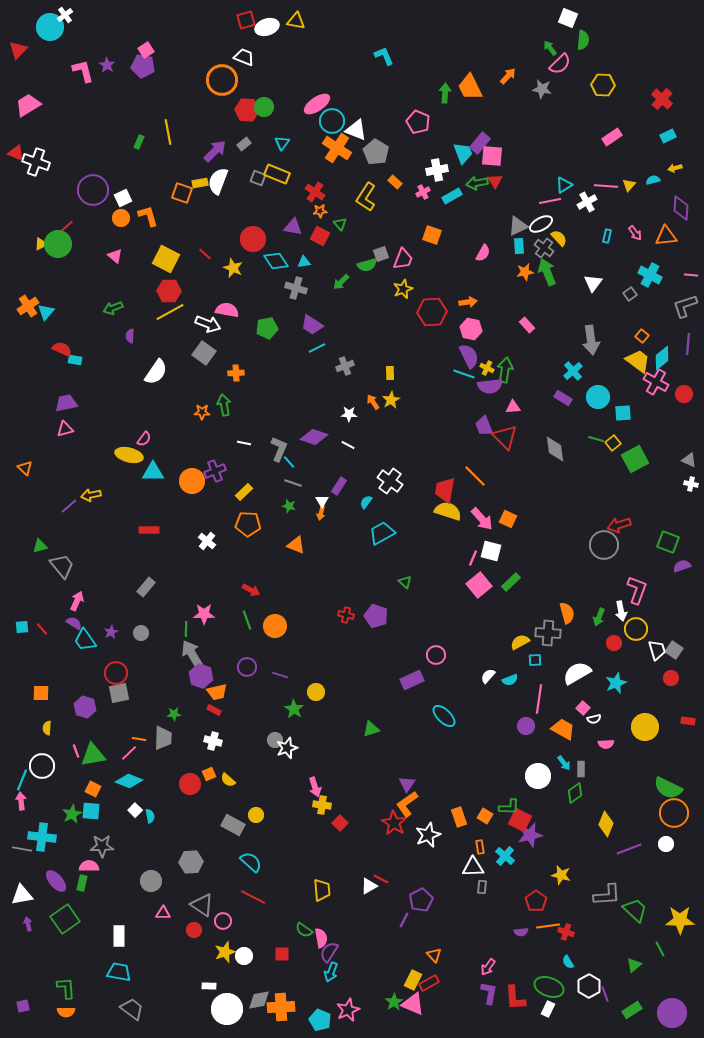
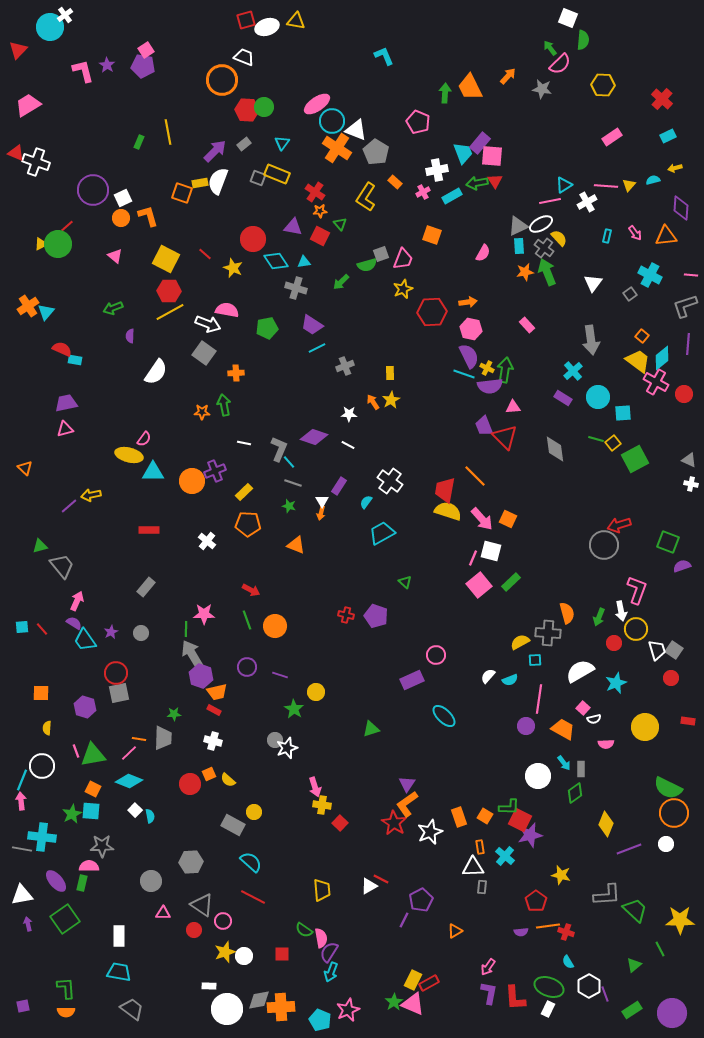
white semicircle at (577, 673): moved 3 px right, 2 px up
yellow circle at (256, 815): moved 2 px left, 3 px up
white star at (428, 835): moved 2 px right, 3 px up
orange triangle at (434, 955): moved 21 px right, 24 px up; rotated 42 degrees clockwise
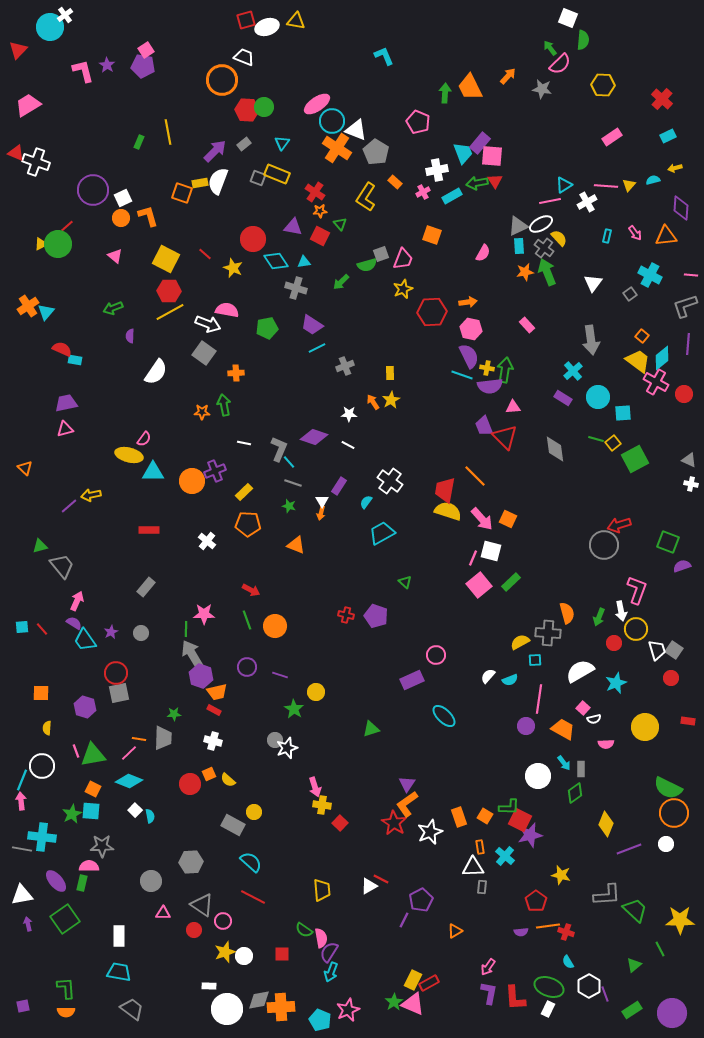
yellow cross at (487, 368): rotated 16 degrees counterclockwise
cyan line at (464, 374): moved 2 px left, 1 px down
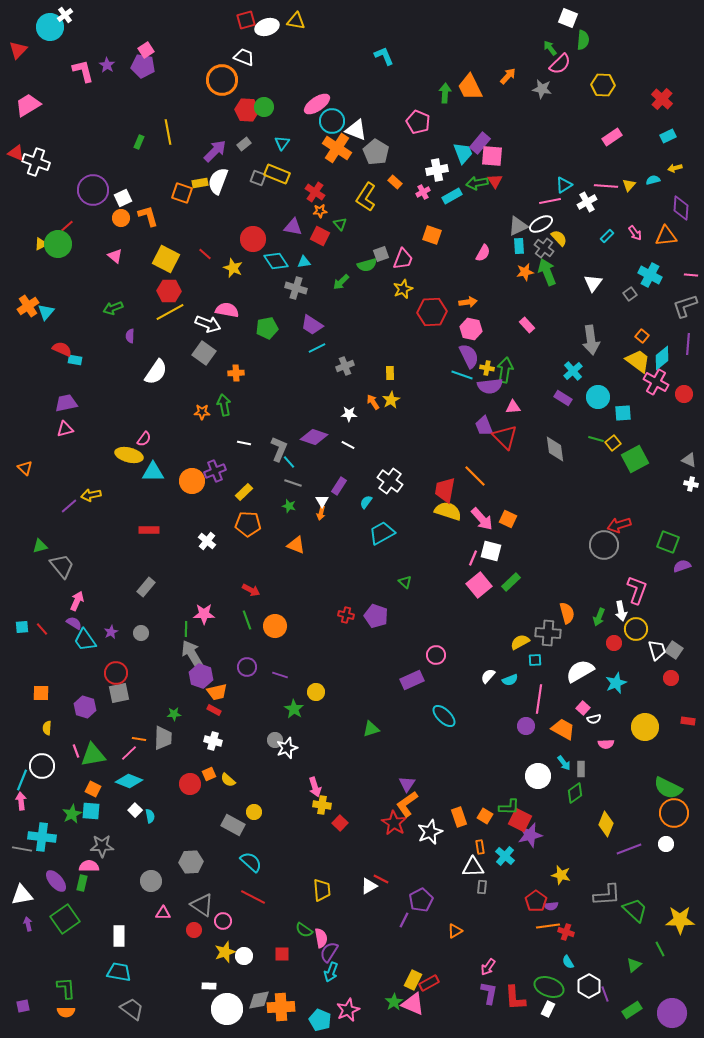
cyan rectangle at (607, 236): rotated 32 degrees clockwise
purple semicircle at (521, 932): moved 30 px right, 26 px up
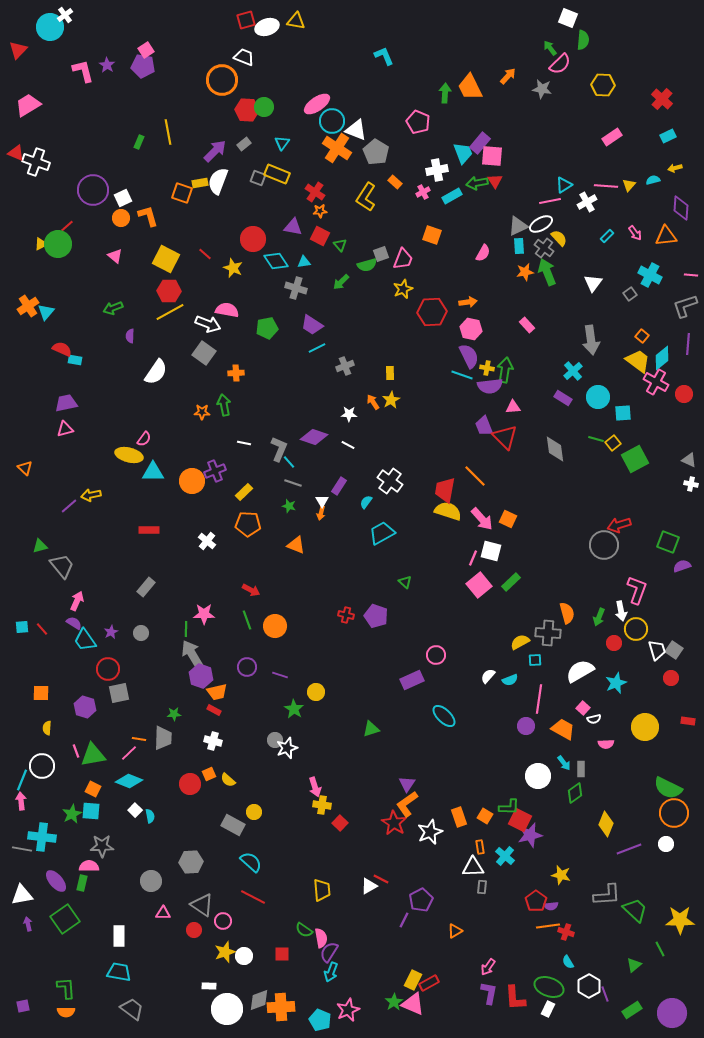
green triangle at (340, 224): moved 21 px down
red circle at (116, 673): moved 8 px left, 4 px up
gray diamond at (259, 1000): rotated 10 degrees counterclockwise
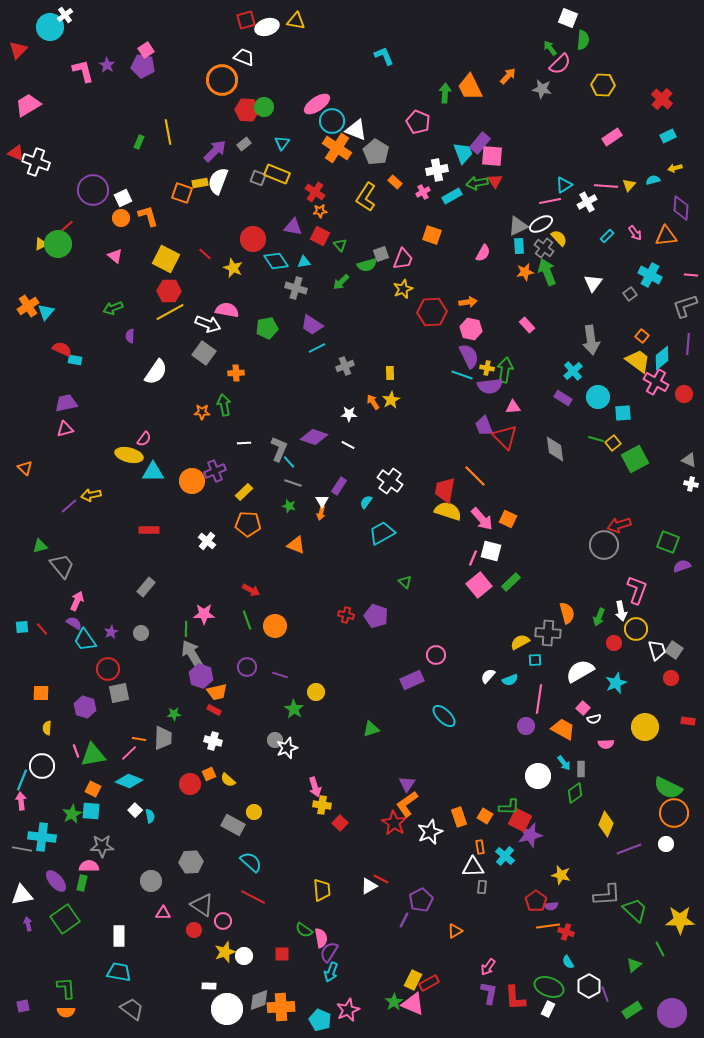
white line at (244, 443): rotated 16 degrees counterclockwise
